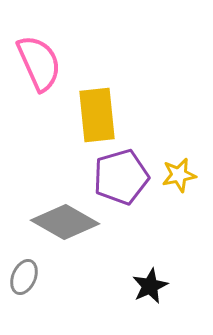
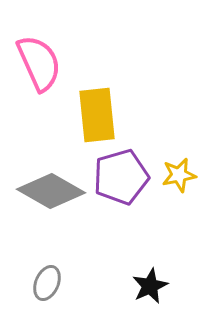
gray diamond: moved 14 px left, 31 px up
gray ellipse: moved 23 px right, 6 px down
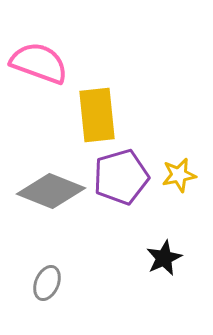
pink semicircle: rotated 46 degrees counterclockwise
gray diamond: rotated 8 degrees counterclockwise
black star: moved 14 px right, 28 px up
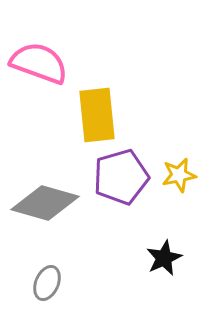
gray diamond: moved 6 px left, 12 px down; rotated 6 degrees counterclockwise
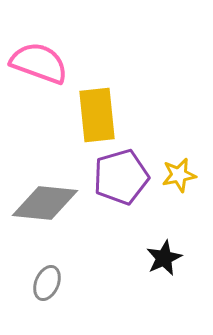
gray diamond: rotated 10 degrees counterclockwise
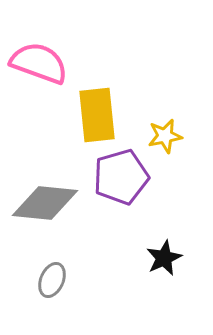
yellow star: moved 14 px left, 39 px up
gray ellipse: moved 5 px right, 3 px up
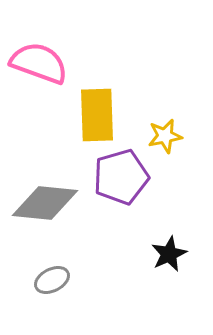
yellow rectangle: rotated 4 degrees clockwise
black star: moved 5 px right, 4 px up
gray ellipse: rotated 40 degrees clockwise
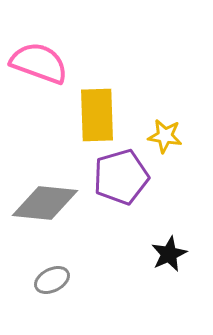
yellow star: rotated 20 degrees clockwise
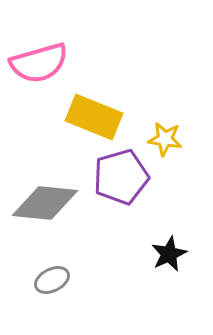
pink semicircle: rotated 144 degrees clockwise
yellow rectangle: moved 3 px left, 2 px down; rotated 66 degrees counterclockwise
yellow star: moved 3 px down
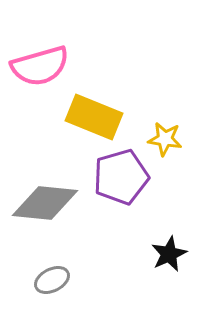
pink semicircle: moved 1 px right, 3 px down
